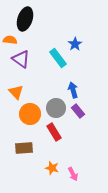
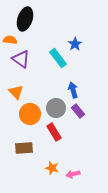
pink arrow: rotated 104 degrees clockwise
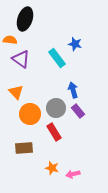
blue star: rotated 24 degrees counterclockwise
cyan rectangle: moved 1 px left
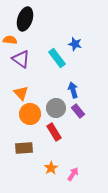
orange triangle: moved 5 px right, 1 px down
orange star: moved 1 px left; rotated 24 degrees clockwise
pink arrow: rotated 136 degrees clockwise
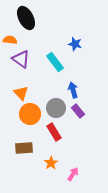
black ellipse: moved 1 px right, 1 px up; rotated 45 degrees counterclockwise
cyan rectangle: moved 2 px left, 4 px down
orange star: moved 5 px up
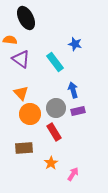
purple rectangle: rotated 64 degrees counterclockwise
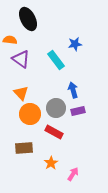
black ellipse: moved 2 px right, 1 px down
blue star: rotated 24 degrees counterclockwise
cyan rectangle: moved 1 px right, 2 px up
red rectangle: rotated 30 degrees counterclockwise
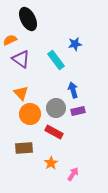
orange semicircle: rotated 32 degrees counterclockwise
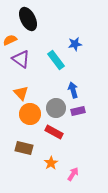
brown rectangle: rotated 18 degrees clockwise
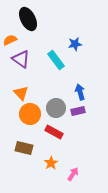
blue arrow: moved 7 px right, 2 px down
